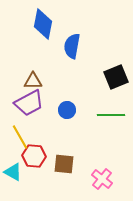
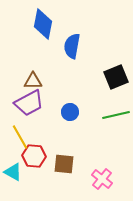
blue circle: moved 3 px right, 2 px down
green line: moved 5 px right; rotated 12 degrees counterclockwise
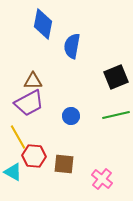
blue circle: moved 1 px right, 4 px down
yellow line: moved 2 px left
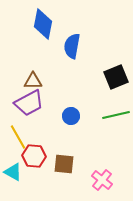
pink cross: moved 1 px down
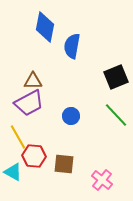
blue diamond: moved 2 px right, 3 px down
green line: rotated 60 degrees clockwise
